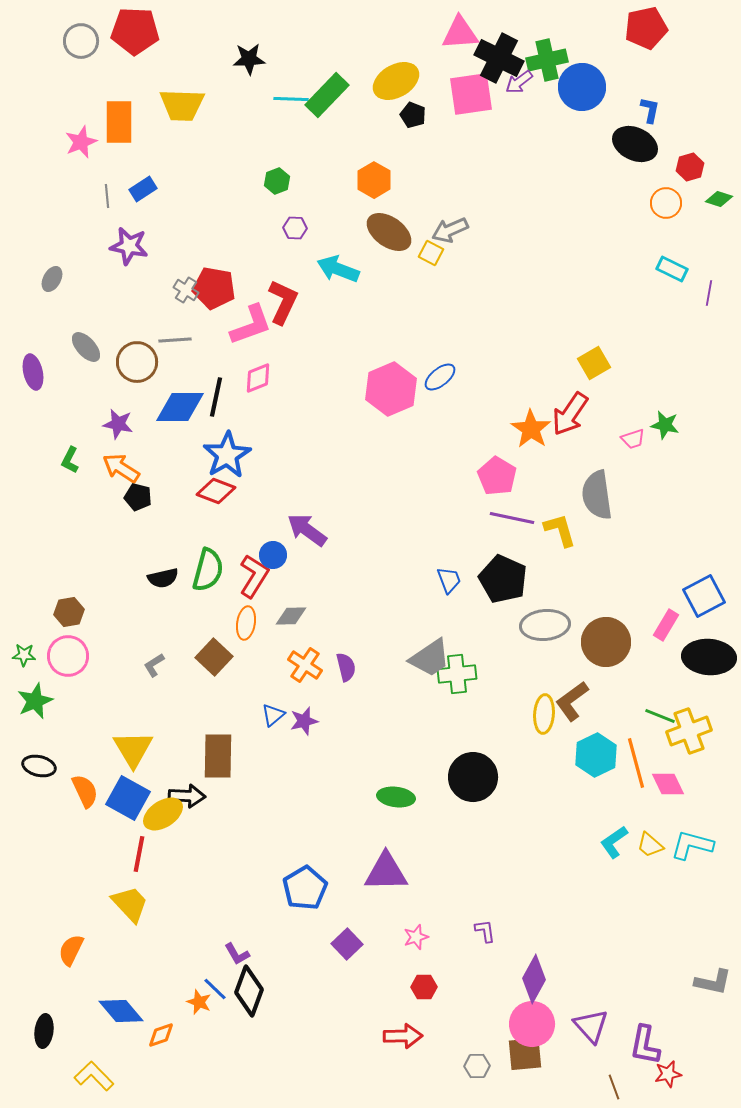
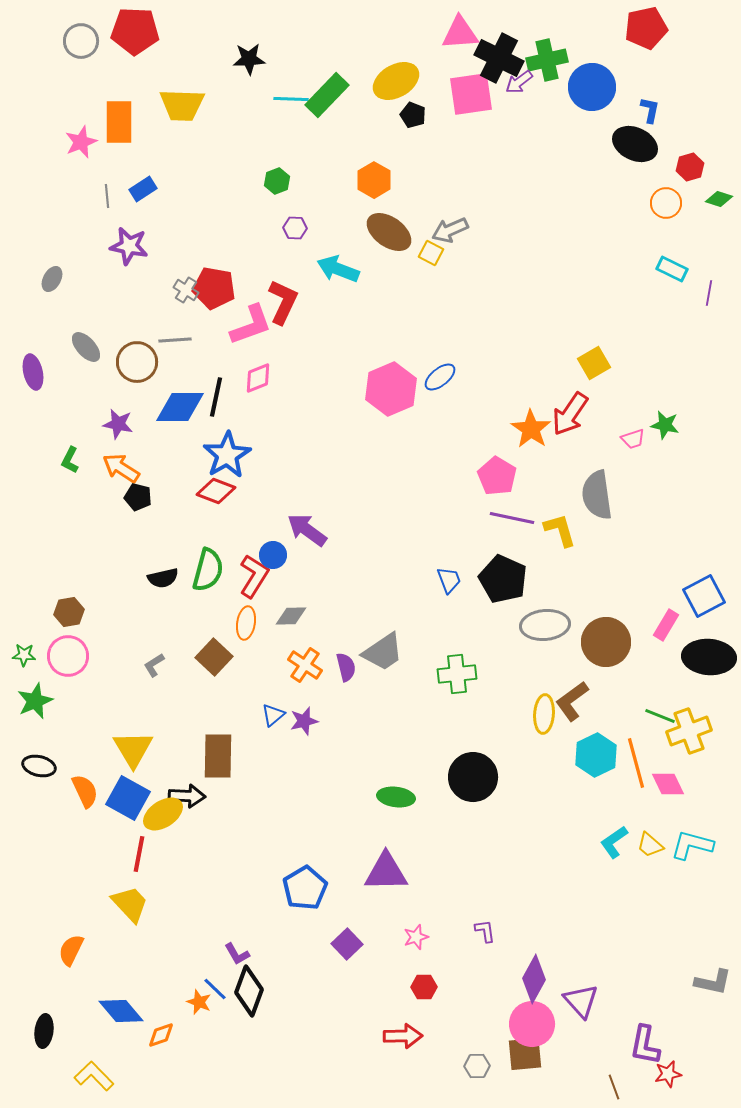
blue circle at (582, 87): moved 10 px right
gray trapezoid at (430, 658): moved 47 px left, 6 px up
purple triangle at (591, 1026): moved 10 px left, 25 px up
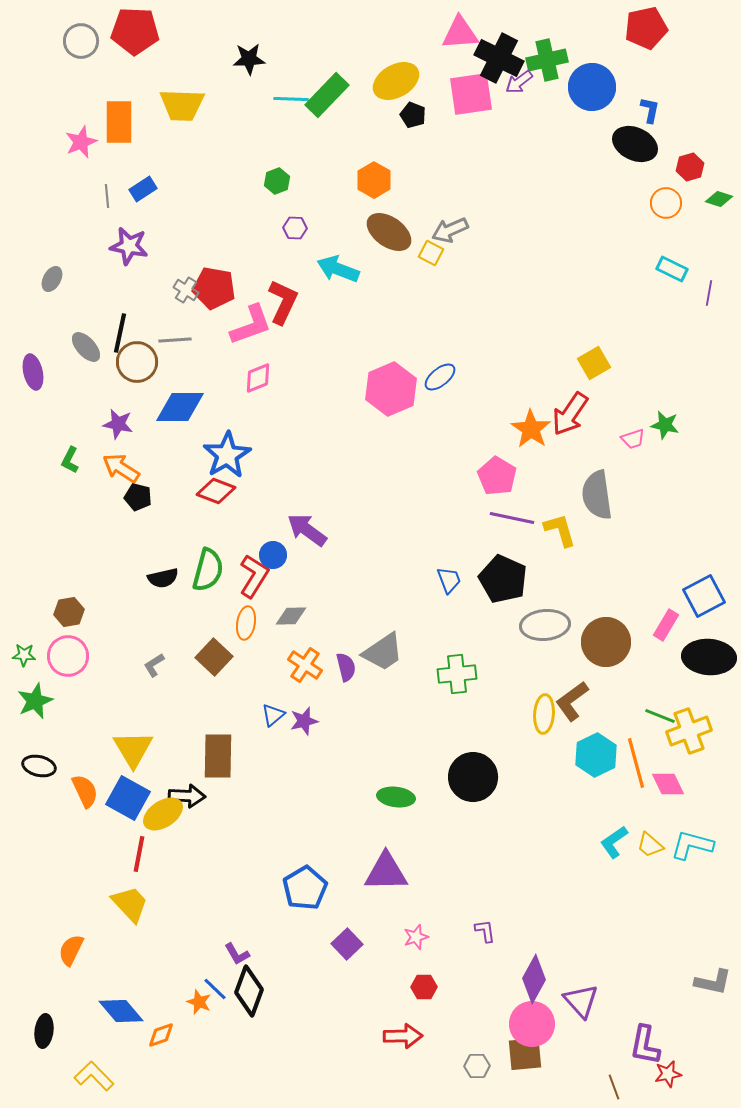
black line at (216, 397): moved 96 px left, 64 px up
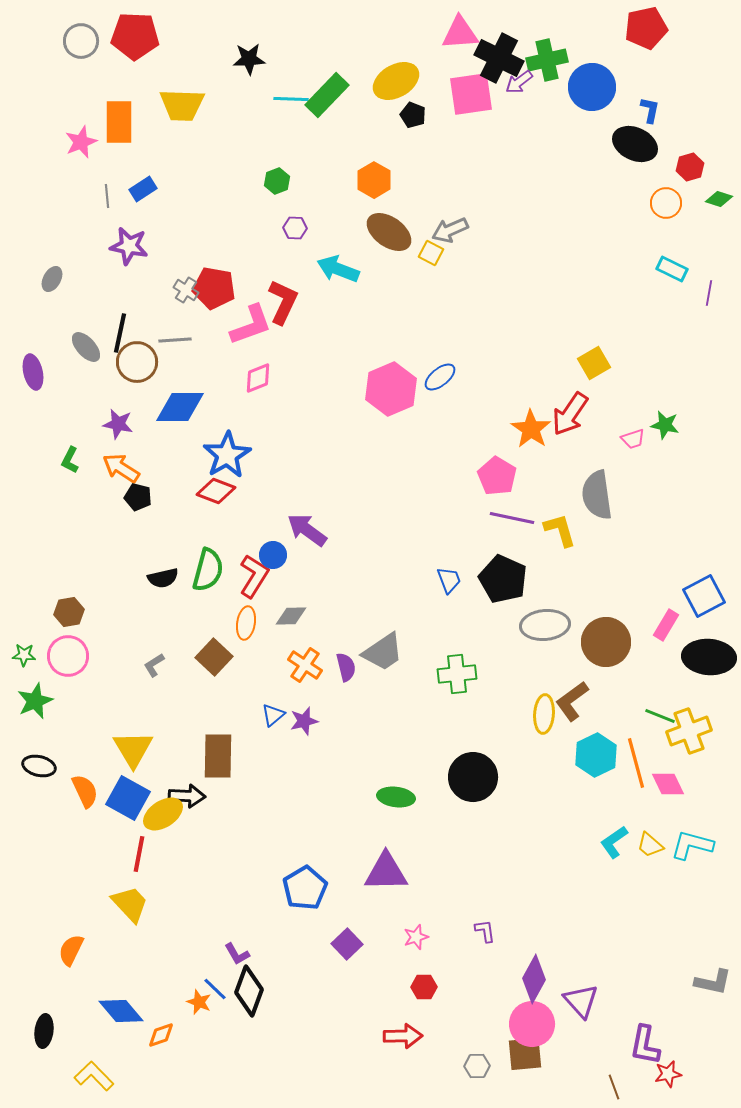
red pentagon at (135, 31): moved 5 px down
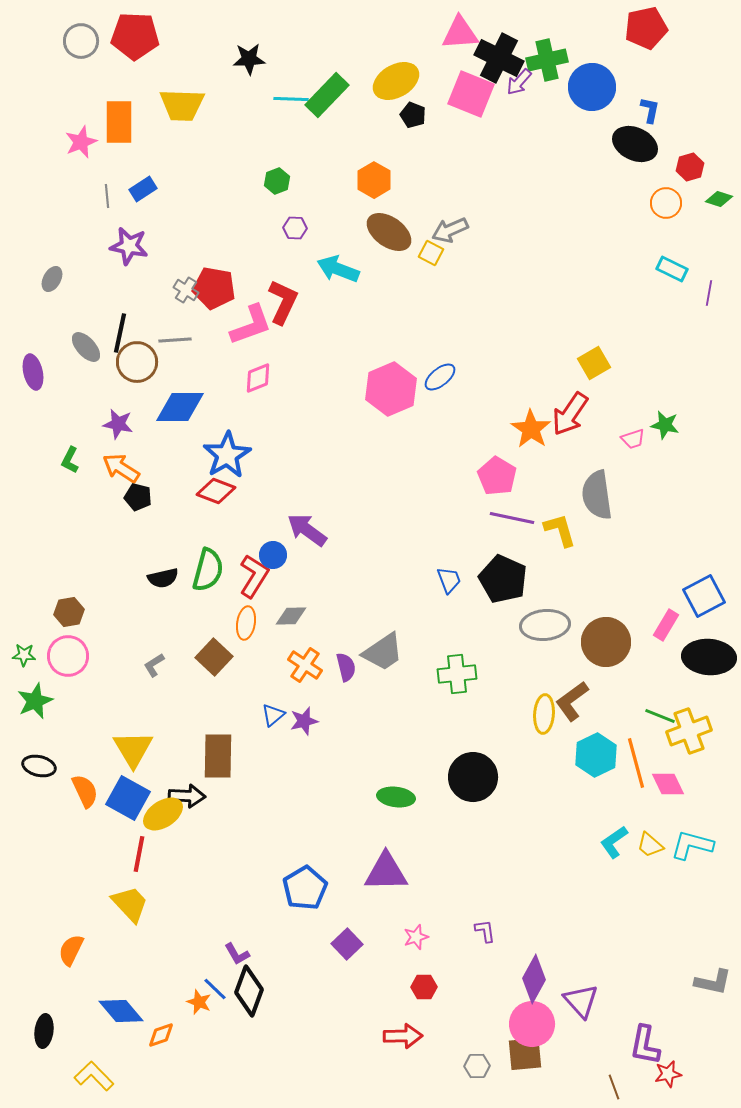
purple arrow at (519, 82): rotated 12 degrees counterclockwise
pink square at (471, 94): rotated 30 degrees clockwise
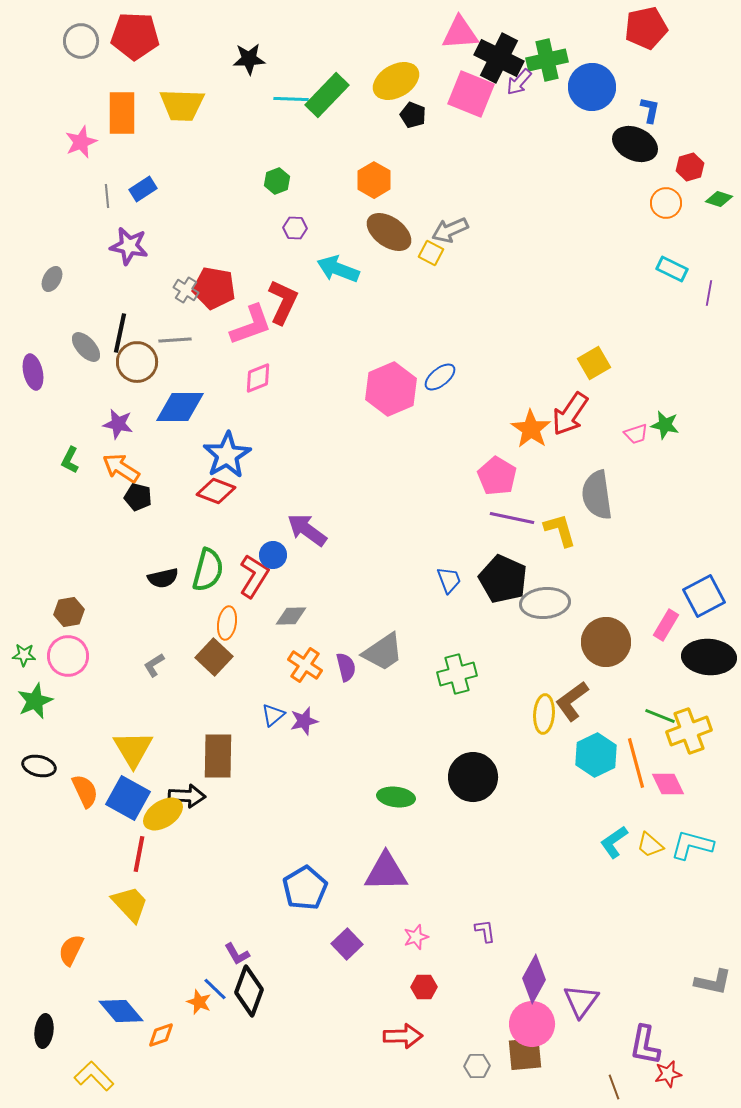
orange rectangle at (119, 122): moved 3 px right, 9 px up
pink trapezoid at (633, 439): moved 3 px right, 5 px up
orange ellipse at (246, 623): moved 19 px left
gray ellipse at (545, 625): moved 22 px up
green cross at (457, 674): rotated 9 degrees counterclockwise
purple triangle at (581, 1001): rotated 18 degrees clockwise
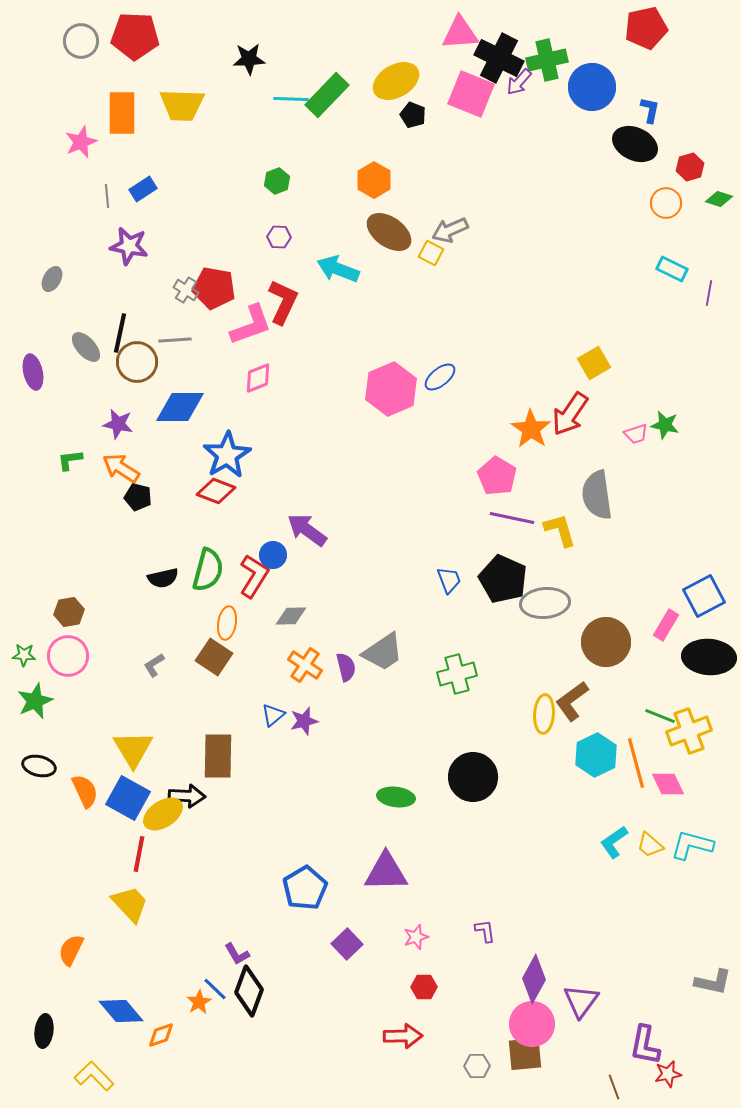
purple hexagon at (295, 228): moved 16 px left, 9 px down
green L-shape at (70, 460): rotated 56 degrees clockwise
brown square at (214, 657): rotated 9 degrees counterclockwise
orange star at (199, 1002): rotated 20 degrees clockwise
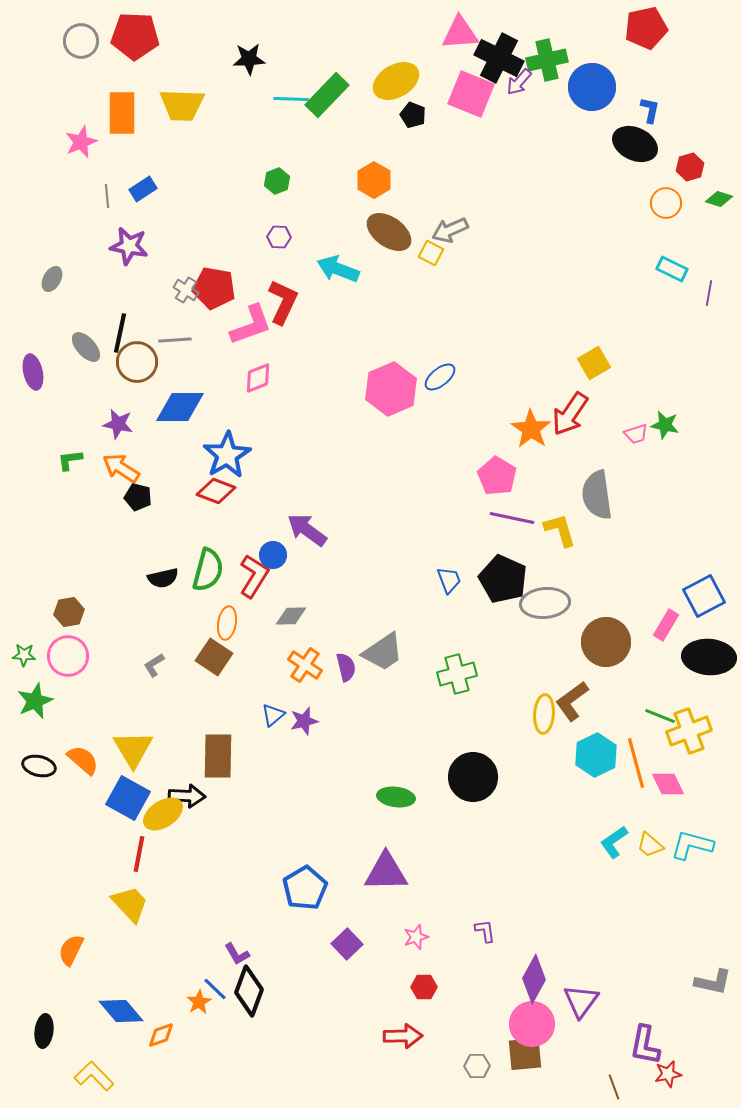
orange semicircle at (85, 791): moved 2 px left, 31 px up; rotated 24 degrees counterclockwise
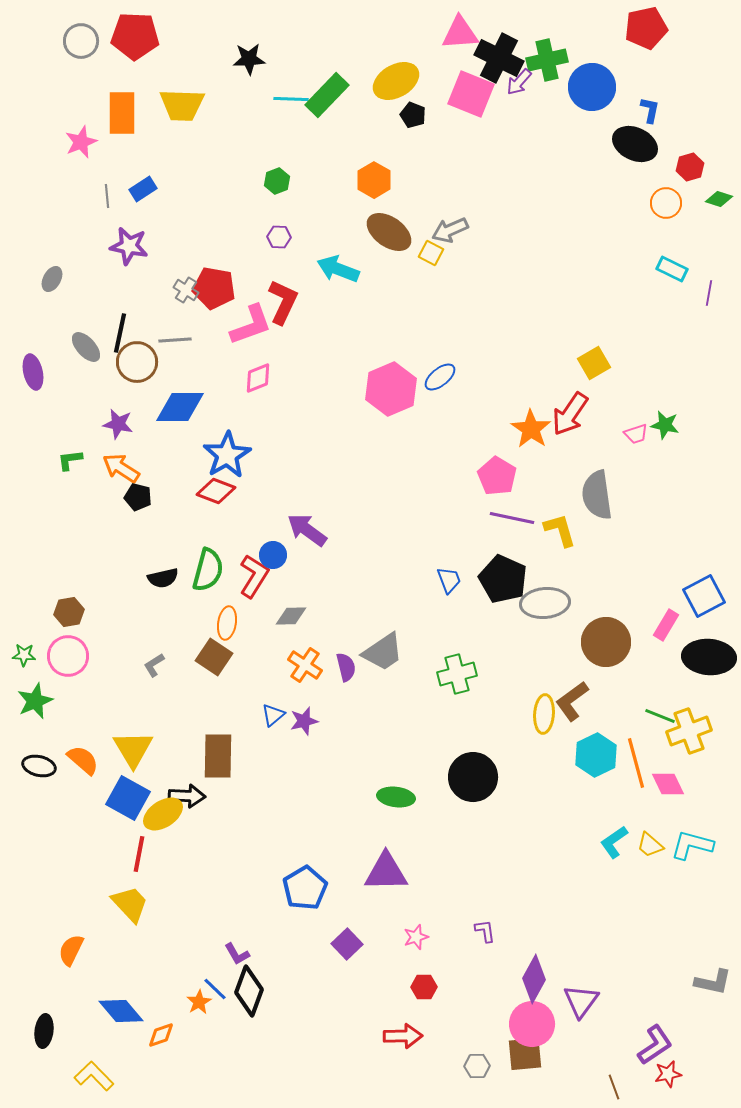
purple L-shape at (645, 1045): moved 10 px right; rotated 135 degrees counterclockwise
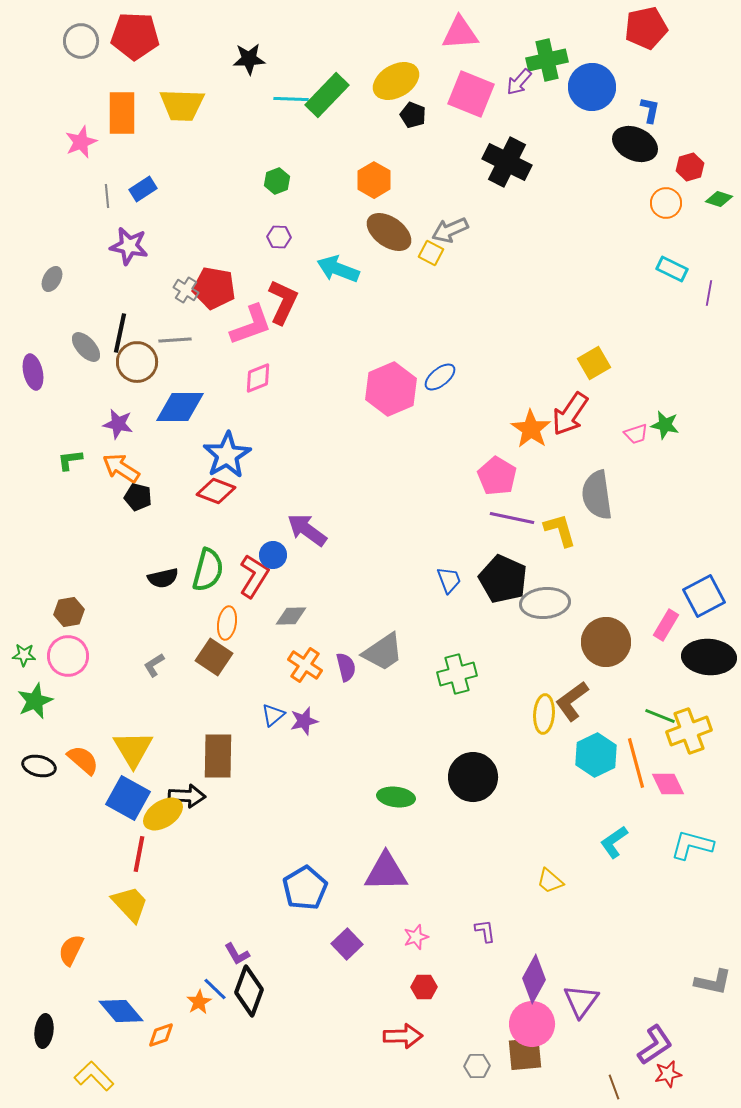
black cross at (499, 58): moved 8 px right, 104 px down
yellow trapezoid at (650, 845): moved 100 px left, 36 px down
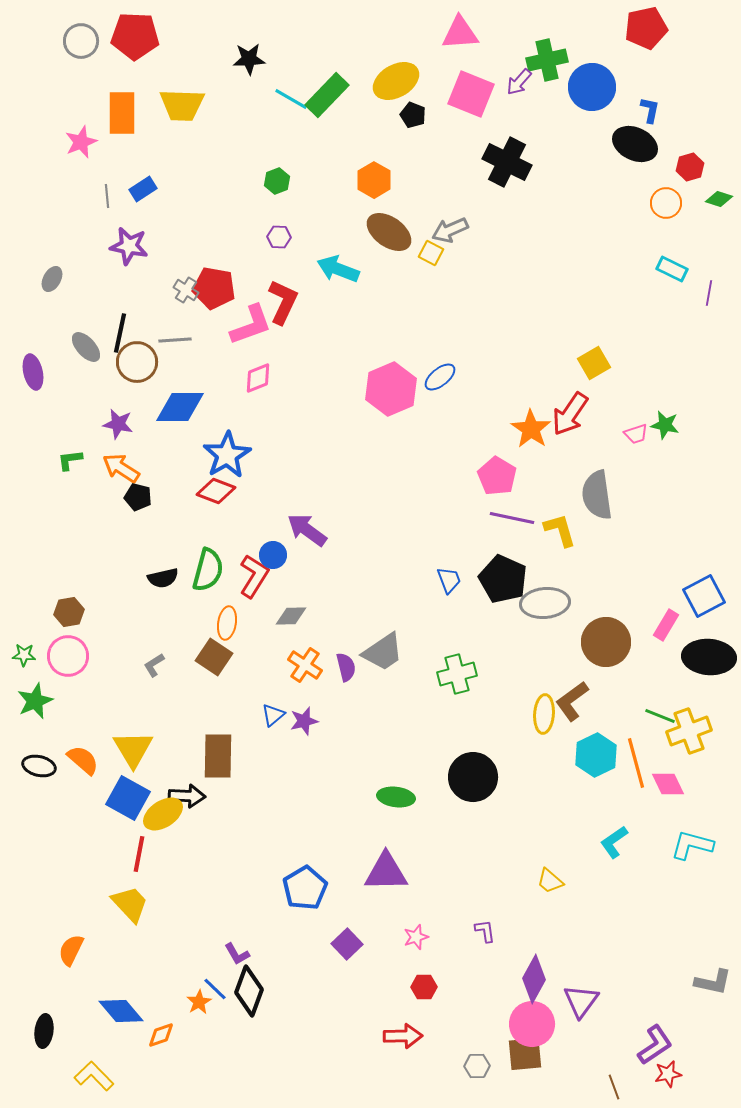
cyan line at (291, 99): rotated 28 degrees clockwise
